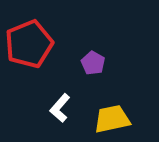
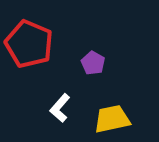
red pentagon: rotated 27 degrees counterclockwise
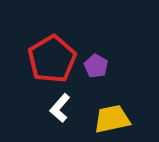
red pentagon: moved 23 px right, 15 px down; rotated 18 degrees clockwise
purple pentagon: moved 3 px right, 3 px down
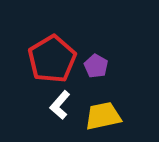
white L-shape: moved 3 px up
yellow trapezoid: moved 9 px left, 3 px up
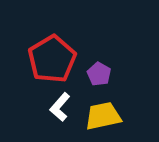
purple pentagon: moved 3 px right, 8 px down
white L-shape: moved 2 px down
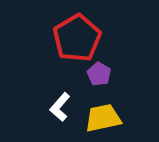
red pentagon: moved 25 px right, 21 px up
yellow trapezoid: moved 2 px down
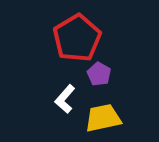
white L-shape: moved 5 px right, 8 px up
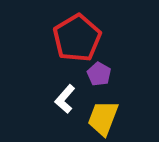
yellow trapezoid: rotated 57 degrees counterclockwise
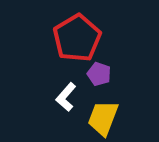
purple pentagon: rotated 10 degrees counterclockwise
white L-shape: moved 1 px right, 2 px up
